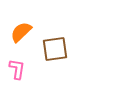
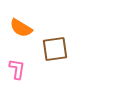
orange semicircle: moved 4 px up; rotated 105 degrees counterclockwise
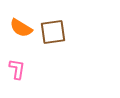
brown square: moved 2 px left, 17 px up
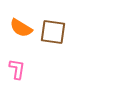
brown square: rotated 16 degrees clockwise
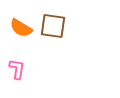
brown square: moved 6 px up
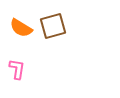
brown square: rotated 24 degrees counterclockwise
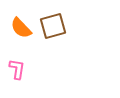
orange semicircle: rotated 15 degrees clockwise
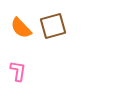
pink L-shape: moved 1 px right, 2 px down
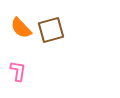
brown square: moved 2 px left, 4 px down
